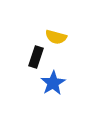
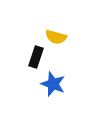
blue star: moved 1 px down; rotated 20 degrees counterclockwise
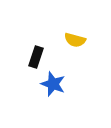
yellow semicircle: moved 19 px right, 3 px down
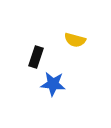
blue star: rotated 15 degrees counterclockwise
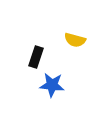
blue star: moved 1 px left, 1 px down
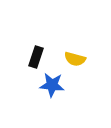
yellow semicircle: moved 19 px down
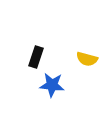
yellow semicircle: moved 12 px right
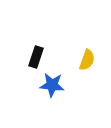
yellow semicircle: moved 1 px down; rotated 85 degrees counterclockwise
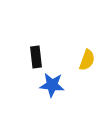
black rectangle: rotated 25 degrees counterclockwise
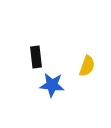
yellow semicircle: moved 6 px down
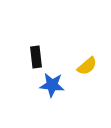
yellow semicircle: rotated 30 degrees clockwise
